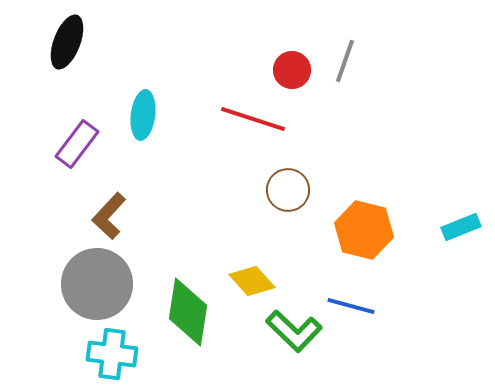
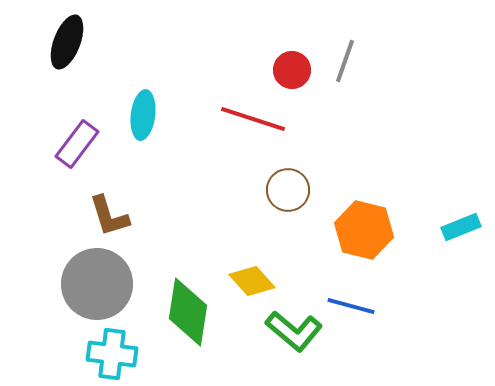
brown L-shape: rotated 60 degrees counterclockwise
green L-shape: rotated 4 degrees counterclockwise
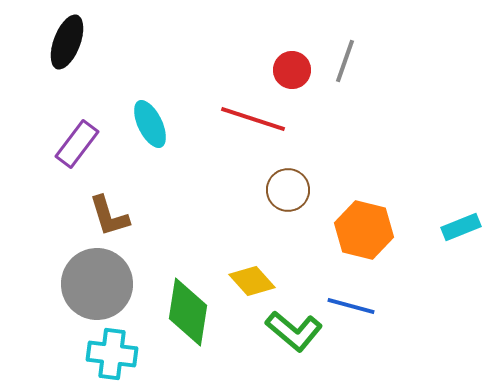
cyan ellipse: moved 7 px right, 9 px down; rotated 33 degrees counterclockwise
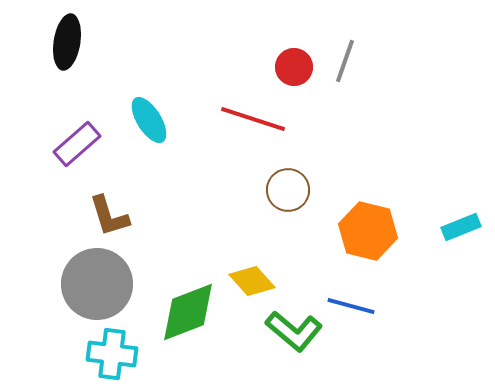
black ellipse: rotated 12 degrees counterclockwise
red circle: moved 2 px right, 3 px up
cyan ellipse: moved 1 px left, 4 px up; rotated 6 degrees counterclockwise
purple rectangle: rotated 12 degrees clockwise
orange hexagon: moved 4 px right, 1 px down
green diamond: rotated 60 degrees clockwise
